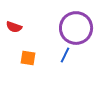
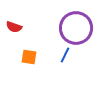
orange square: moved 1 px right, 1 px up
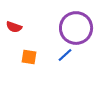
blue line: rotated 21 degrees clockwise
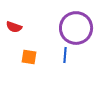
blue line: rotated 42 degrees counterclockwise
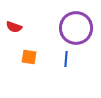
blue line: moved 1 px right, 4 px down
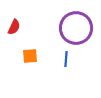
red semicircle: rotated 84 degrees counterclockwise
orange square: moved 1 px right, 1 px up; rotated 14 degrees counterclockwise
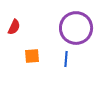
orange square: moved 2 px right
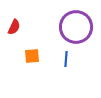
purple circle: moved 1 px up
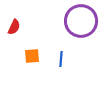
purple circle: moved 5 px right, 6 px up
blue line: moved 5 px left
